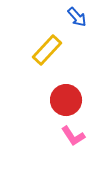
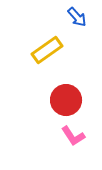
yellow rectangle: rotated 12 degrees clockwise
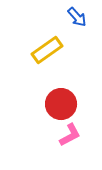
red circle: moved 5 px left, 4 px down
pink L-shape: moved 3 px left, 1 px up; rotated 85 degrees counterclockwise
